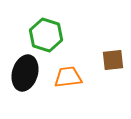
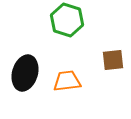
green hexagon: moved 21 px right, 15 px up
orange trapezoid: moved 1 px left, 4 px down
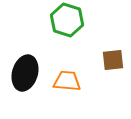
orange trapezoid: rotated 12 degrees clockwise
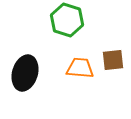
orange trapezoid: moved 13 px right, 13 px up
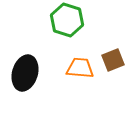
brown square: rotated 15 degrees counterclockwise
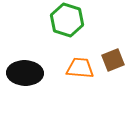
black ellipse: rotated 76 degrees clockwise
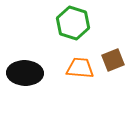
green hexagon: moved 6 px right, 3 px down
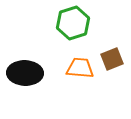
green hexagon: rotated 24 degrees clockwise
brown square: moved 1 px left, 1 px up
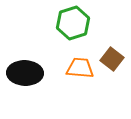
brown square: rotated 30 degrees counterclockwise
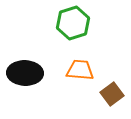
brown square: moved 35 px down; rotated 15 degrees clockwise
orange trapezoid: moved 2 px down
